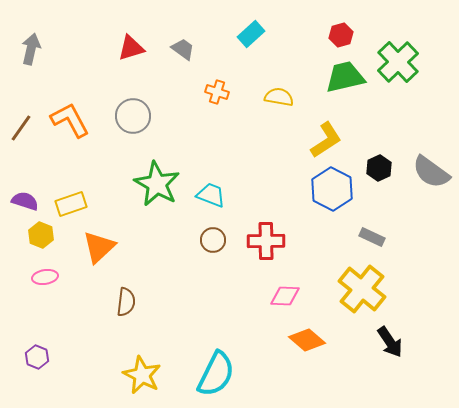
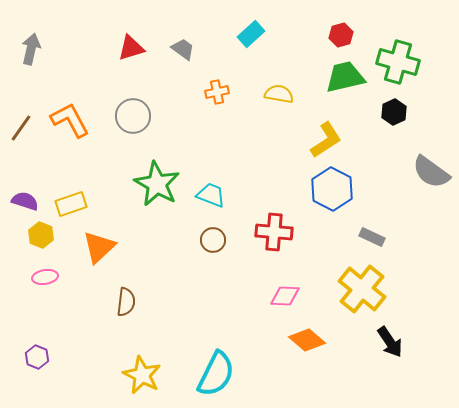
green cross: rotated 30 degrees counterclockwise
orange cross: rotated 30 degrees counterclockwise
yellow semicircle: moved 3 px up
black hexagon: moved 15 px right, 56 px up
red cross: moved 8 px right, 9 px up; rotated 6 degrees clockwise
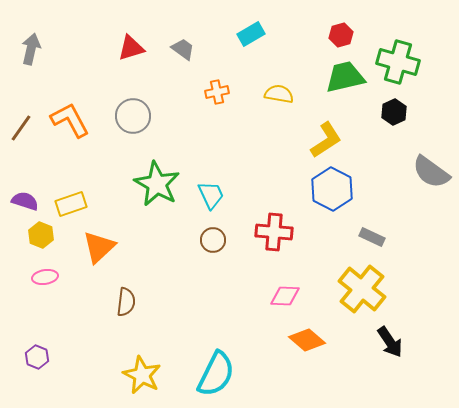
cyan rectangle: rotated 12 degrees clockwise
cyan trapezoid: rotated 44 degrees clockwise
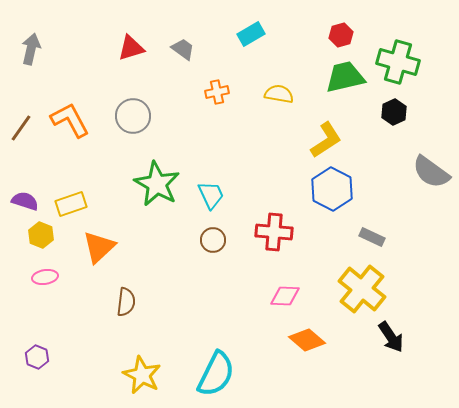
black arrow: moved 1 px right, 5 px up
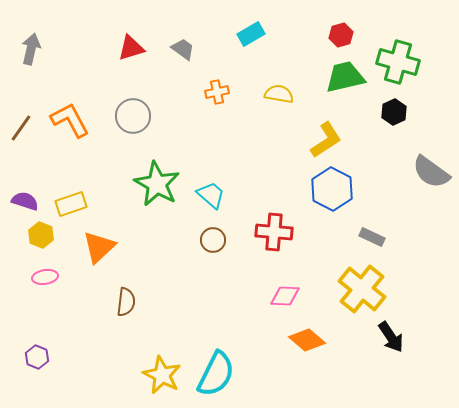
cyan trapezoid: rotated 24 degrees counterclockwise
yellow star: moved 20 px right
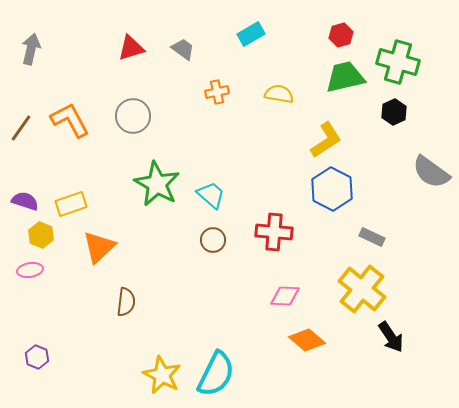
pink ellipse: moved 15 px left, 7 px up
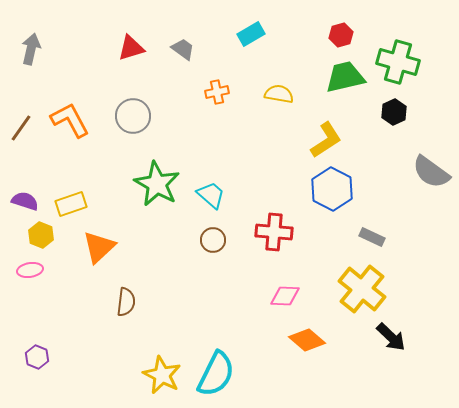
black arrow: rotated 12 degrees counterclockwise
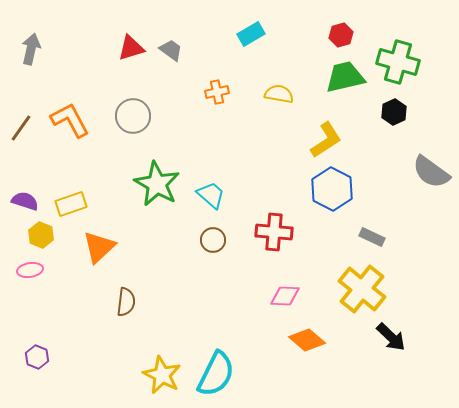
gray trapezoid: moved 12 px left, 1 px down
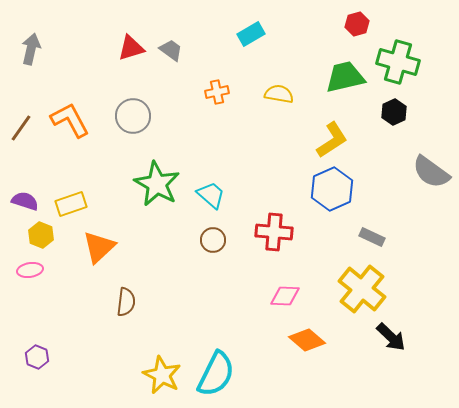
red hexagon: moved 16 px right, 11 px up
yellow L-shape: moved 6 px right
blue hexagon: rotated 9 degrees clockwise
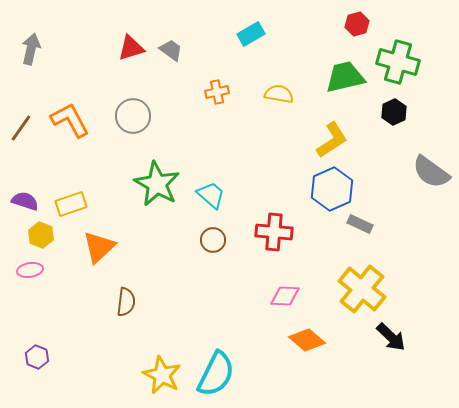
gray rectangle: moved 12 px left, 13 px up
